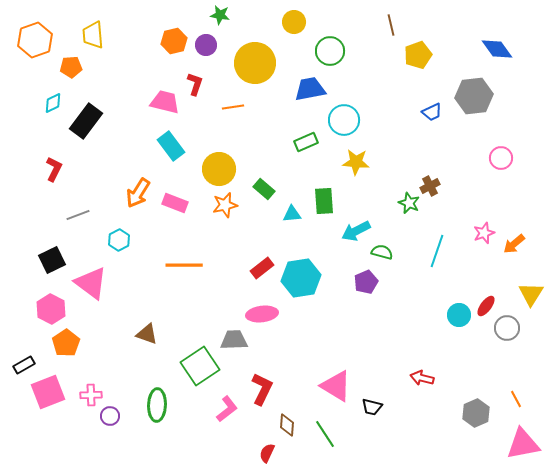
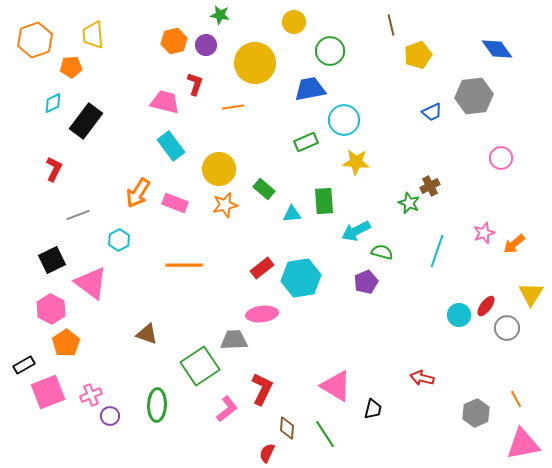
pink cross at (91, 395): rotated 20 degrees counterclockwise
black trapezoid at (372, 407): moved 1 px right, 2 px down; rotated 90 degrees counterclockwise
brown diamond at (287, 425): moved 3 px down
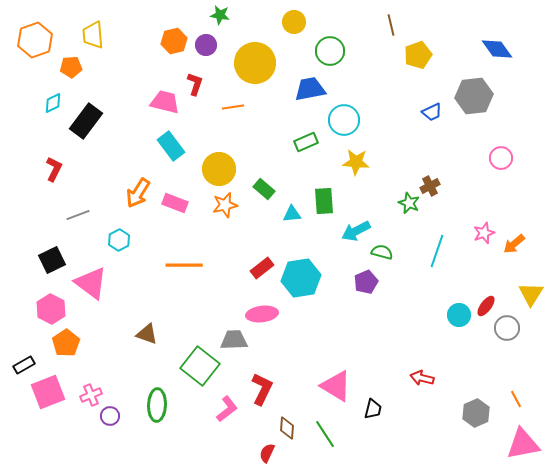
green square at (200, 366): rotated 18 degrees counterclockwise
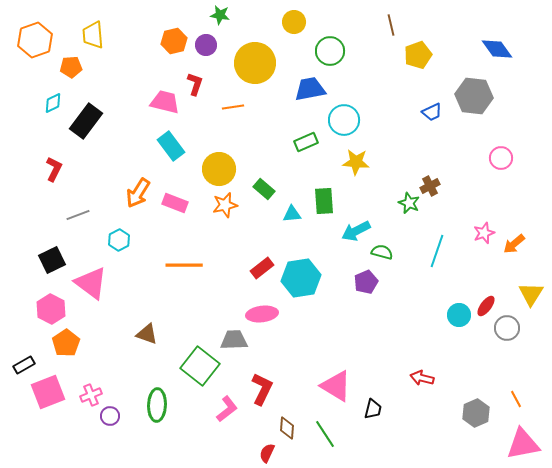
gray hexagon at (474, 96): rotated 12 degrees clockwise
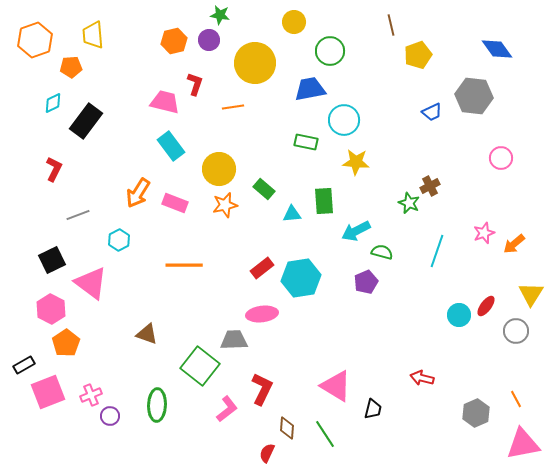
purple circle at (206, 45): moved 3 px right, 5 px up
green rectangle at (306, 142): rotated 35 degrees clockwise
gray circle at (507, 328): moved 9 px right, 3 px down
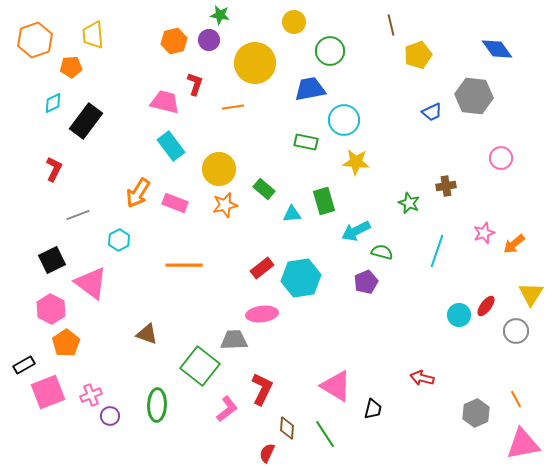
brown cross at (430, 186): moved 16 px right; rotated 18 degrees clockwise
green rectangle at (324, 201): rotated 12 degrees counterclockwise
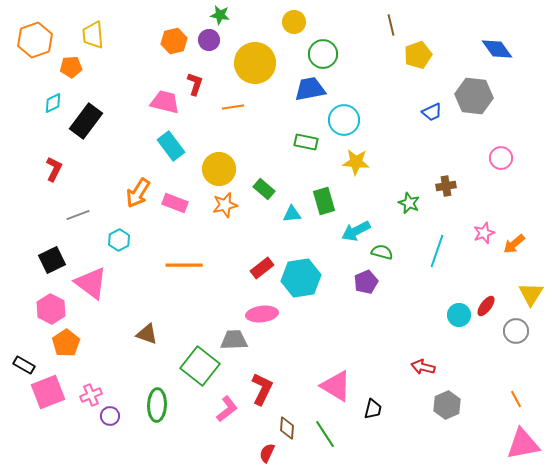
green circle at (330, 51): moved 7 px left, 3 px down
black rectangle at (24, 365): rotated 60 degrees clockwise
red arrow at (422, 378): moved 1 px right, 11 px up
gray hexagon at (476, 413): moved 29 px left, 8 px up
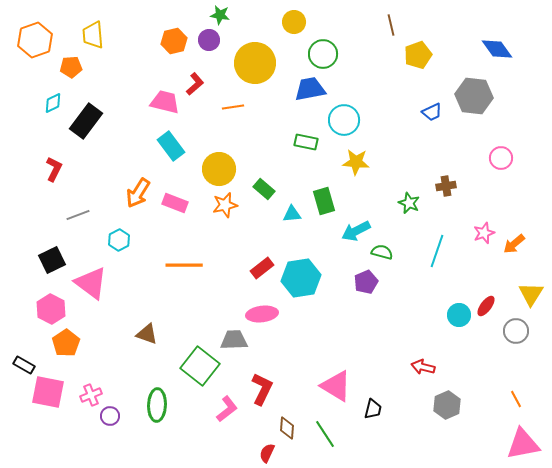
red L-shape at (195, 84): rotated 30 degrees clockwise
pink square at (48, 392): rotated 32 degrees clockwise
